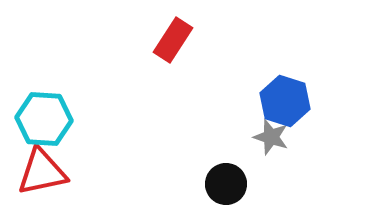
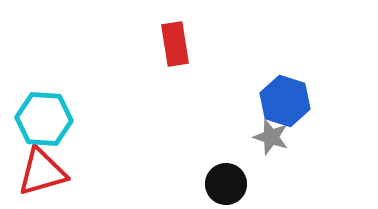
red rectangle: moved 2 px right, 4 px down; rotated 42 degrees counterclockwise
red triangle: rotated 4 degrees counterclockwise
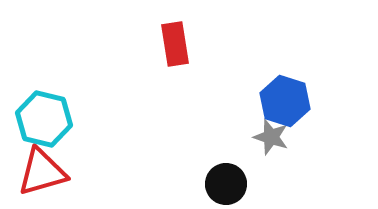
cyan hexagon: rotated 10 degrees clockwise
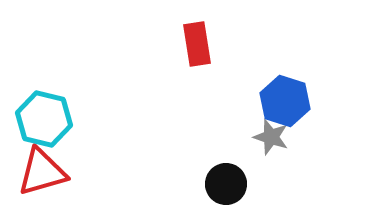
red rectangle: moved 22 px right
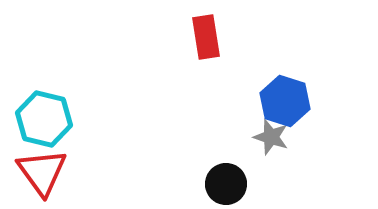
red rectangle: moved 9 px right, 7 px up
red triangle: rotated 50 degrees counterclockwise
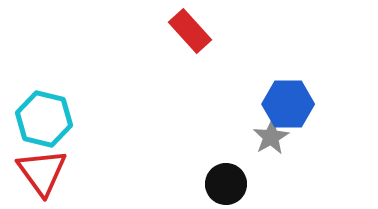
red rectangle: moved 16 px left, 6 px up; rotated 33 degrees counterclockwise
blue hexagon: moved 3 px right, 3 px down; rotated 18 degrees counterclockwise
gray star: rotated 24 degrees clockwise
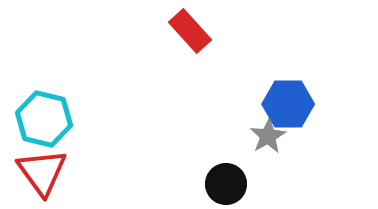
gray star: moved 3 px left, 1 px up
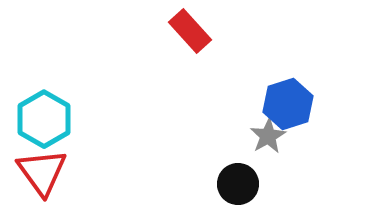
blue hexagon: rotated 18 degrees counterclockwise
cyan hexagon: rotated 16 degrees clockwise
black circle: moved 12 px right
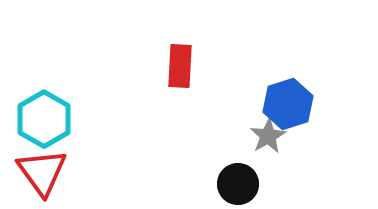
red rectangle: moved 10 px left, 35 px down; rotated 45 degrees clockwise
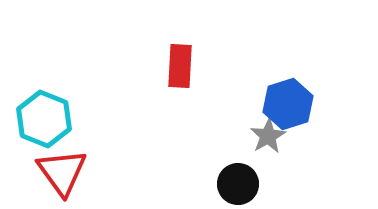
cyan hexagon: rotated 8 degrees counterclockwise
red triangle: moved 20 px right
